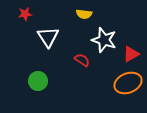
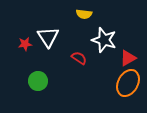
red star: moved 30 px down
red triangle: moved 3 px left, 4 px down
red semicircle: moved 3 px left, 2 px up
orange ellipse: rotated 40 degrees counterclockwise
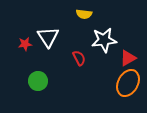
white star: rotated 25 degrees counterclockwise
red semicircle: rotated 28 degrees clockwise
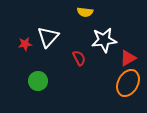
yellow semicircle: moved 1 px right, 2 px up
white triangle: rotated 15 degrees clockwise
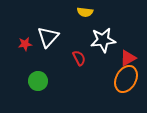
white star: moved 1 px left
orange ellipse: moved 2 px left, 4 px up
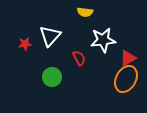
white triangle: moved 2 px right, 1 px up
green circle: moved 14 px right, 4 px up
